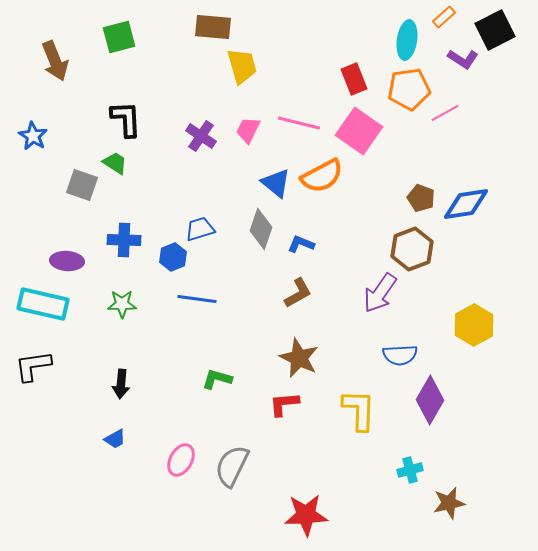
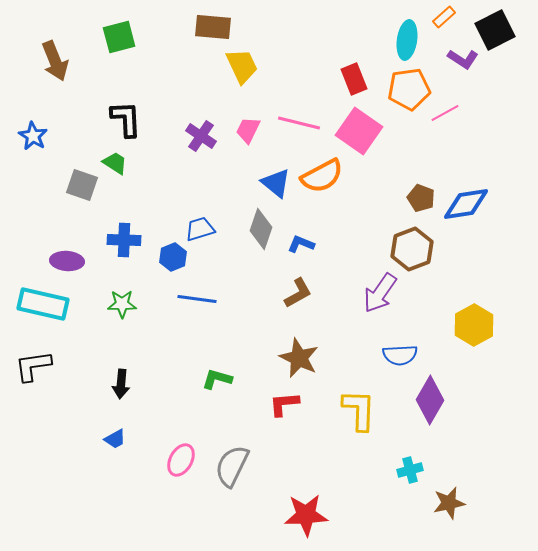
yellow trapezoid at (242, 66): rotated 9 degrees counterclockwise
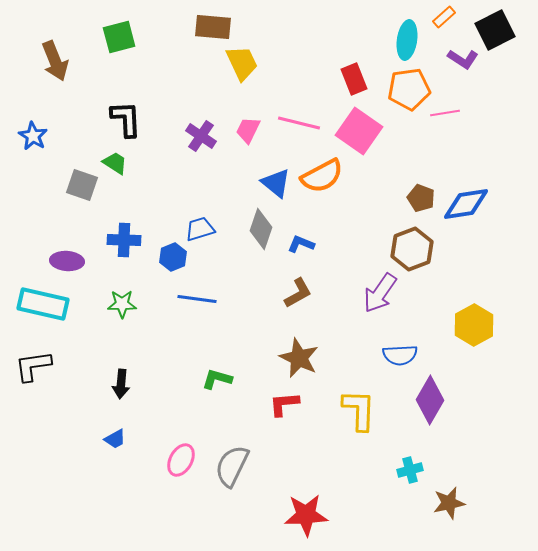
yellow trapezoid at (242, 66): moved 3 px up
pink line at (445, 113): rotated 20 degrees clockwise
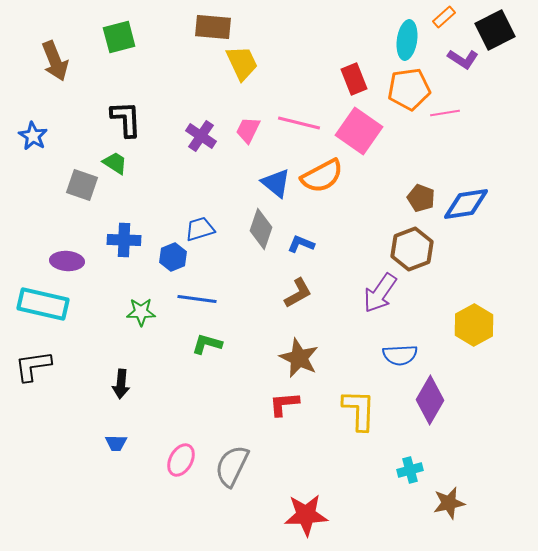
green star at (122, 304): moved 19 px right, 8 px down
green L-shape at (217, 379): moved 10 px left, 35 px up
blue trapezoid at (115, 439): moved 1 px right, 4 px down; rotated 30 degrees clockwise
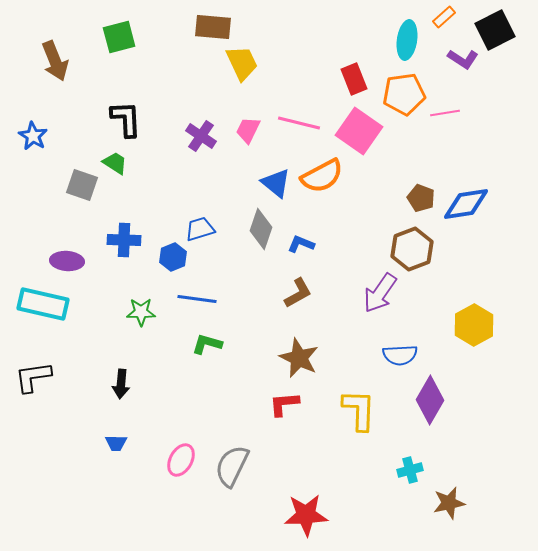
orange pentagon at (409, 89): moved 5 px left, 5 px down
black L-shape at (33, 366): moved 11 px down
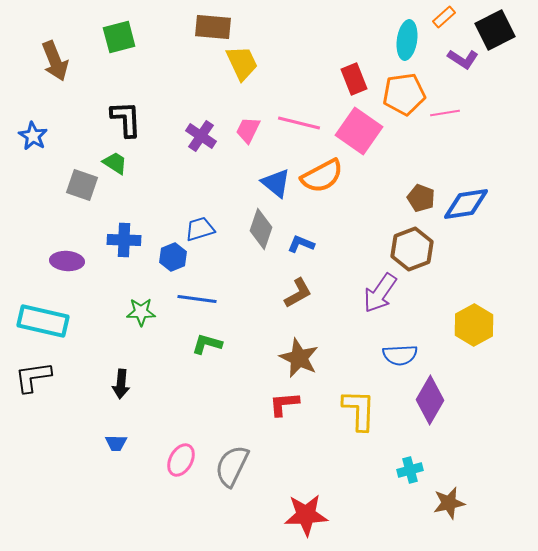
cyan rectangle at (43, 304): moved 17 px down
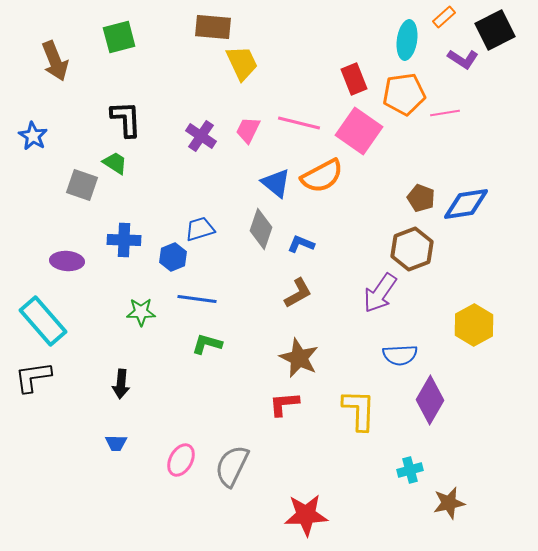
cyan rectangle at (43, 321): rotated 36 degrees clockwise
